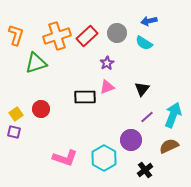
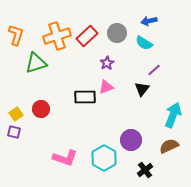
pink triangle: moved 1 px left
purple line: moved 7 px right, 47 px up
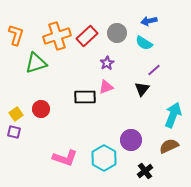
black cross: moved 1 px down
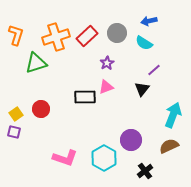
orange cross: moved 1 px left, 1 px down
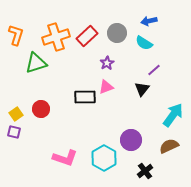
cyan arrow: rotated 15 degrees clockwise
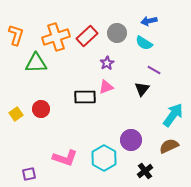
green triangle: rotated 15 degrees clockwise
purple line: rotated 72 degrees clockwise
purple square: moved 15 px right, 42 px down; rotated 24 degrees counterclockwise
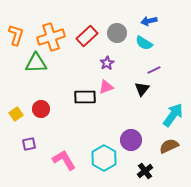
orange cross: moved 5 px left
purple line: rotated 56 degrees counterclockwise
pink L-shape: moved 1 px left, 2 px down; rotated 140 degrees counterclockwise
purple square: moved 30 px up
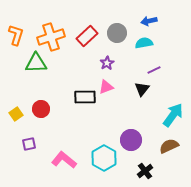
cyan semicircle: rotated 138 degrees clockwise
pink L-shape: rotated 20 degrees counterclockwise
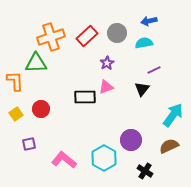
orange L-shape: moved 1 px left, 46 px down; rotated 20 degrees counterclockwise
black cross: rotated 21 degrees counterclockwise
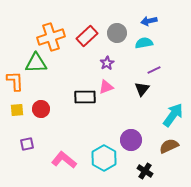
yellow square: moved 1 px right, 4 px up; rotated 32 degrees clockwise
purple square: moved 2 px left
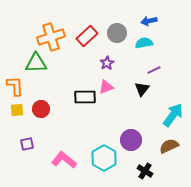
orange L-shape: moved 5 px down
